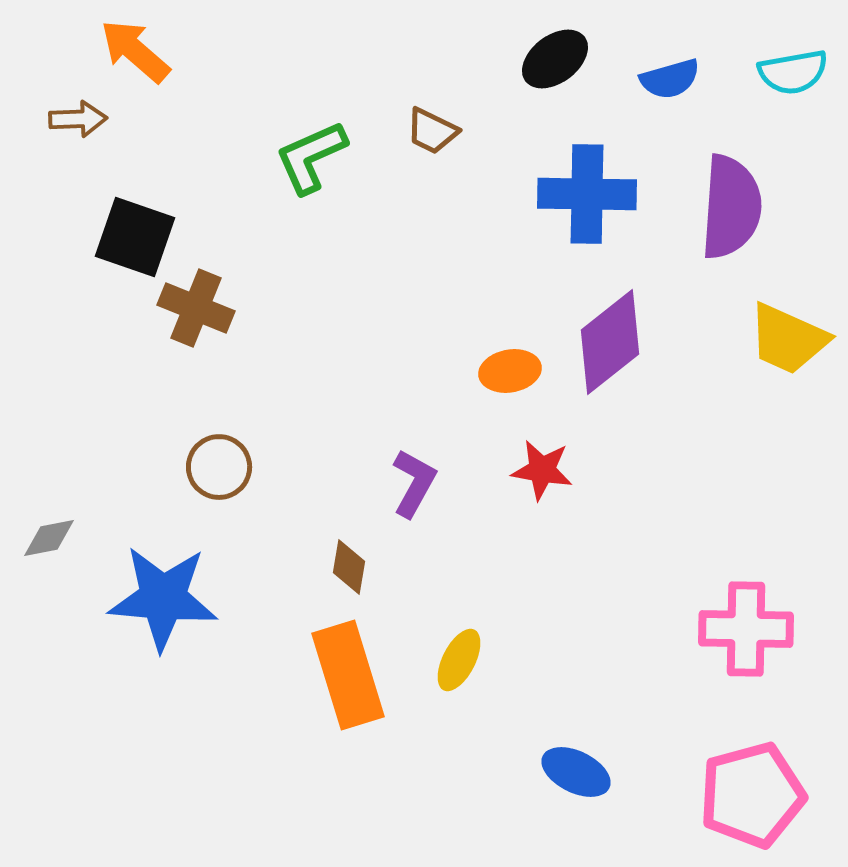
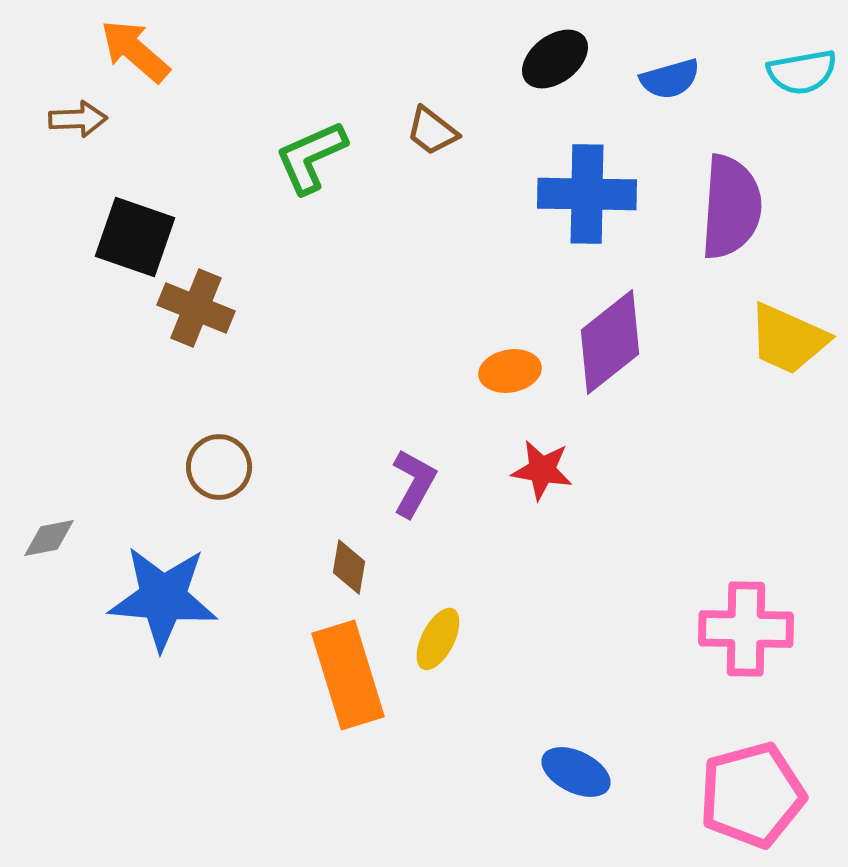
cyan semicircle: moved 9 px right
brown trapezoid: rotated 12 degrees clockwise
yellow ellipse: moved 21 px left, 21 px up
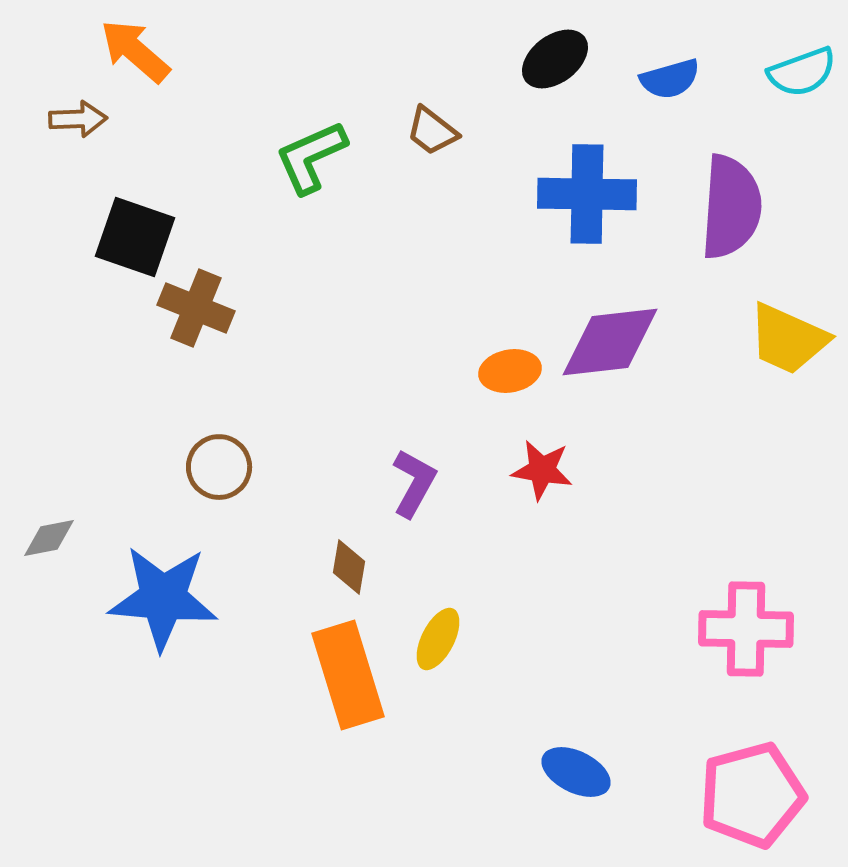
cyan semicircle: rotated 10 degrees counterclockwise
purple diamond: rotated 32 degrees clockwise
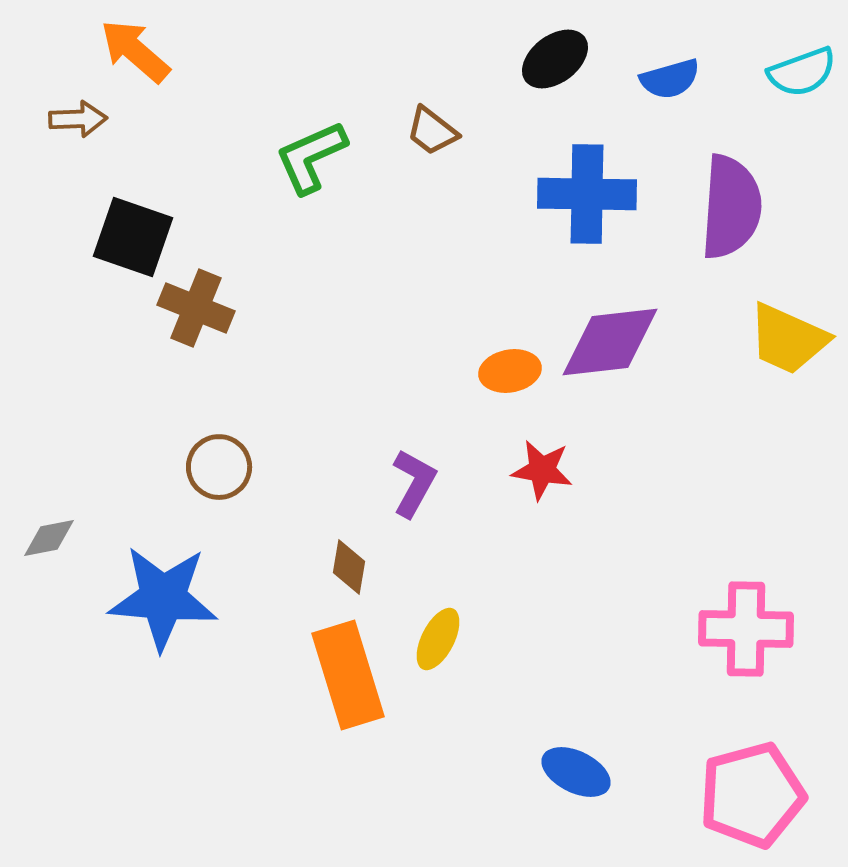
black square: moved 2 px left
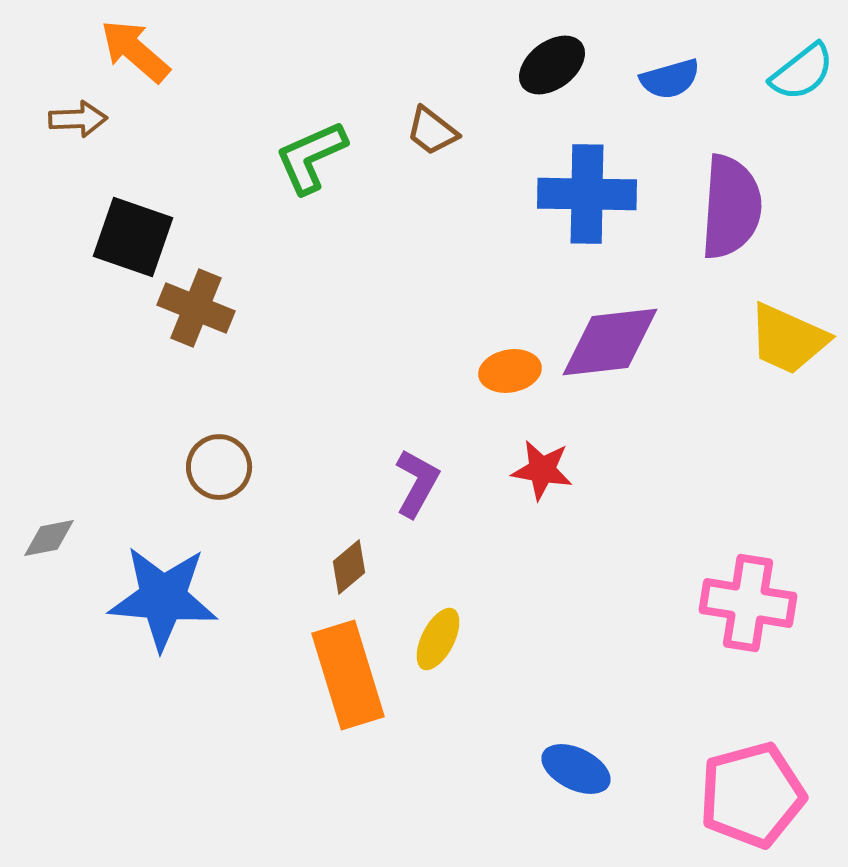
black ellipse: moved 3 px left, 6 px down
cyan semicircle: rotated 18 degrees counterclockwise
purple L-shape: moved 3 px right
brown diamond: rotated 40 degrees clockwise
pink cross: moved 2 px right, 26 px up; rotated 8 degrees clockwise
blue ellipse: moved 3 px up
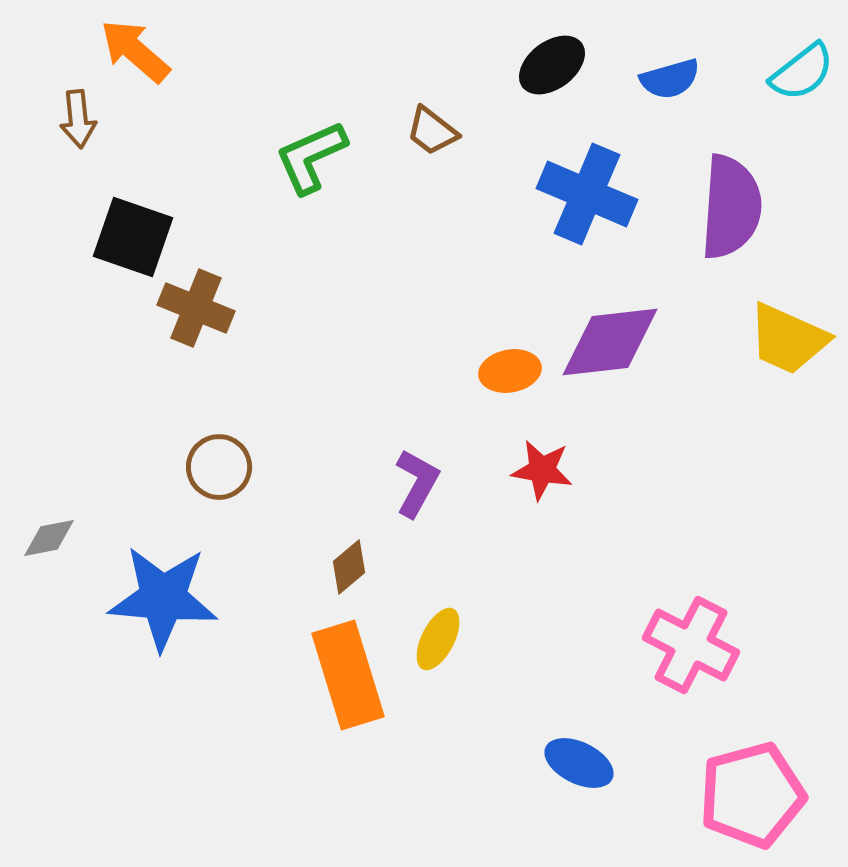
brown arrow: rotated 86 degrees clockwise
blue cross: rotated 22 degrees clockwise
pink cross: moved 57 px left, 42 px down; rotated 18 degrees clockwise
blue ellipse: moved 3 px right, 6 px up
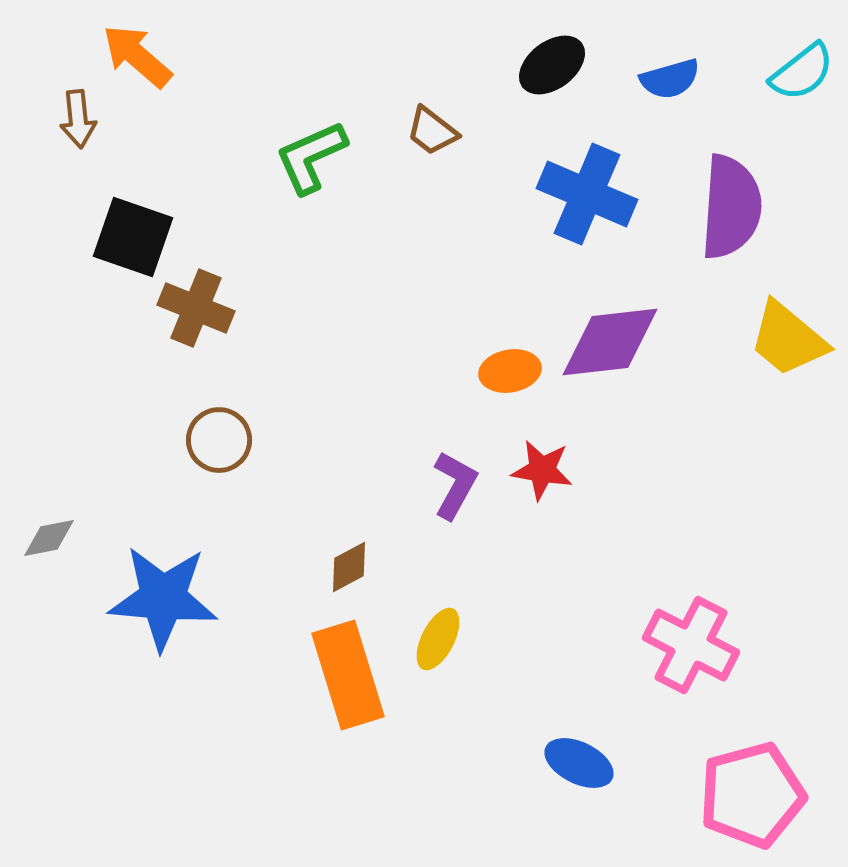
orange arrow: moved 2 px right, 5 px down
yellow trapezoid: rotated 16 degrees clockwise
brown circle: moved 27 px up
purple L-shape: moved 38 px right, 2 px down
brown diamond: rotated 12 degrees clockwise
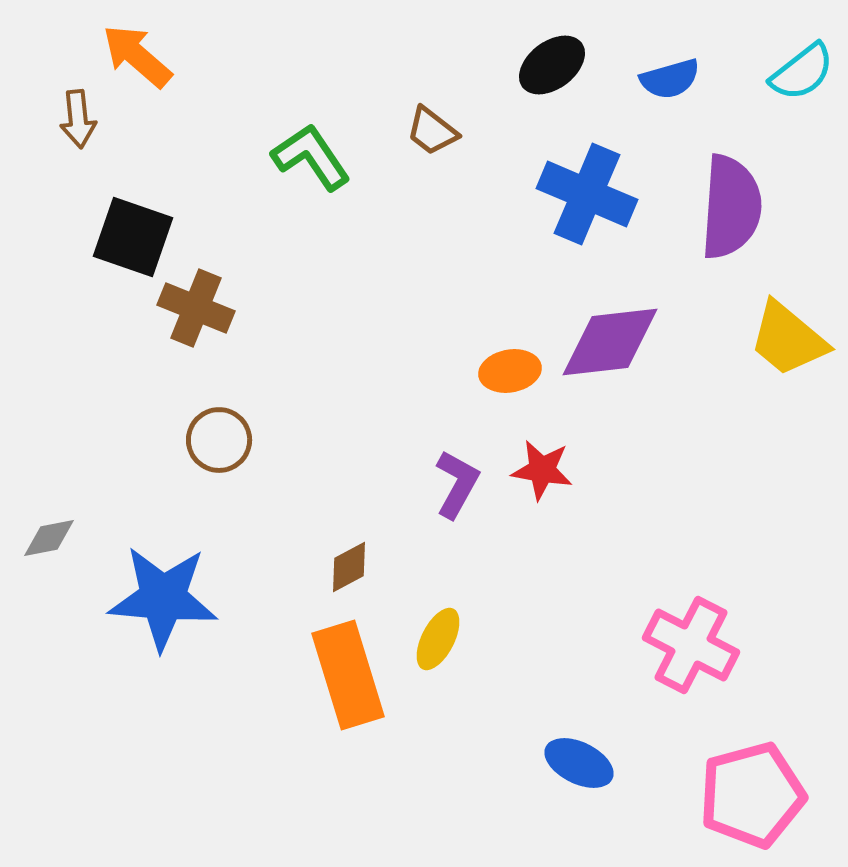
green L-shape: rotated 80 degrees clockwise
purple L-shape: moved 2 px right, 1 px up
